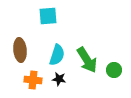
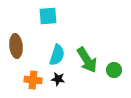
brown ellipse: moved 4 px left, 4 px up
black star: moved 1 px left
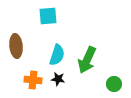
green arrow: rotated 56 degrees clockwise
green circle: moved 14 px down
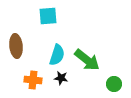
green arrow: rotated 76 degrees counterclockwise
black star: moved 3 px right, 1 px up
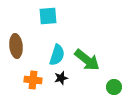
black star: rotated 24 degrees counterclockwise
green circle: moved 3 px down
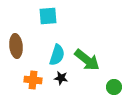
black star: rotated 24 degrees clockwise
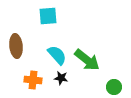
cyan semicircle: rotated 60 degrees counterclockwise
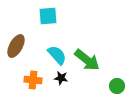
brown ellipse: rotated 35 degrees clockwise
green circle: moved 3 px right, 1 px up
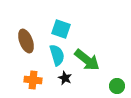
cyan square: moved 13 px right, 13 px down; rotated 24 degrees clockwise
brown ellipse: moved 10 px right, 5 px up; rotated 50 degrees counterclockwise
cyan semicircle: rotated 25 degrees clockwise
black star: moved 4 px right; rotated 16 degrees clockwise
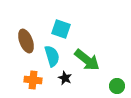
cyan semicircle: moved 5 px left, 1 px down
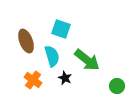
orange cross: rotated 30 degrees clockwise
